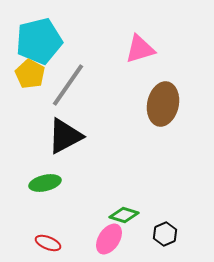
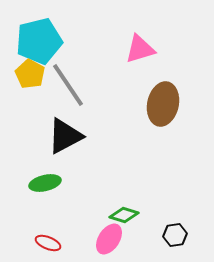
gray line: rotated 69 degrees counterclockwise
black hexagon: moved 10 px right, 1 px down; rotated 15 degrees clockwise
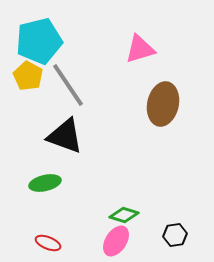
yellow pentagon: moved 2 px left, 2 px down
black triangle: rotated 48 degrees clockwise
pink ellipse: moved 7 px right, 2 px down
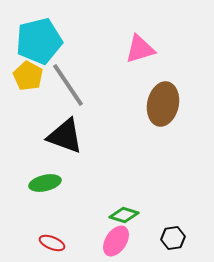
black hexagon: moved 2 px left, 3 px down
red ellipse: moved 4 px right
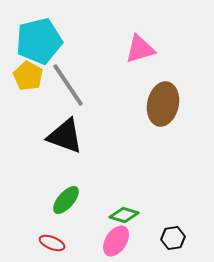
green ellipse: moved 21 px right, 17 px down; rotated 36 degrees counterclockwise
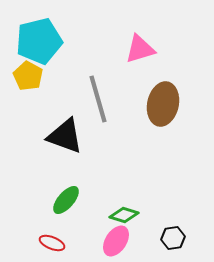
gray line: moved 30 px right, 14 px down; rotated 18 degrees clockwise
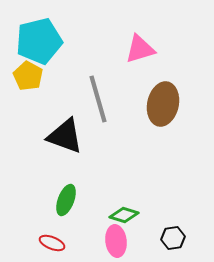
green ellipse: rotated 20 degrees counterclockwise
pink ellipse: rotated 40 degrees counterclockwise
